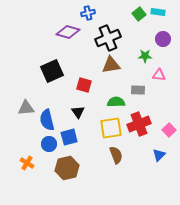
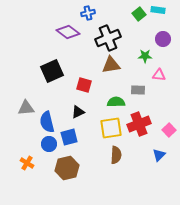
cyan rectangle: moved 2 px up
purple diamond: rotated 20 degrees clockwise
black triangle: rotated 40 degrees clockwise
blue semicircle: moved 2 px down
brown semicircle: rotated 24 degrees clockwise
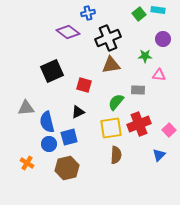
green semicircle: rotated 48 degrees counterclockwise
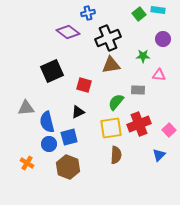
green star: moved 2 px left
brown hexagon: moved 1 px right, 1 px up; rotated 25 degrees counterclockwise
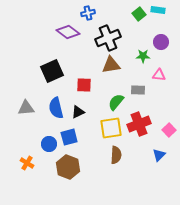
purple circle: moved 2 px left, 3 px down
red square: rotated 14 degrees counterclockwise
blue semicircle: moved 9 px right, 14 px up
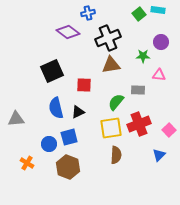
gray triangle: moved 10 px left, 11 px down
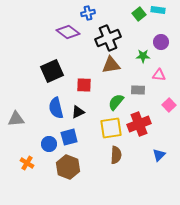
pink square: moved 25 px up
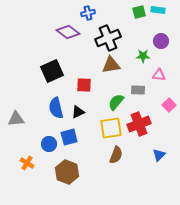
green square: moved 2 px up; rotated 24 degrees clockwise
purple circle: moved 1 px up
brown semicircle: rotated 18 degrees clockwise
brown hexagon: moved 1 px left, 5 px down
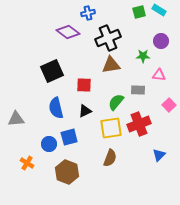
cyan rectangle: moved 1 px right; rotated 24 degrees clockwise
black triangle: moved 7 px right, 1 px up
brown semicircle: moved 6 px left, 3 px down
